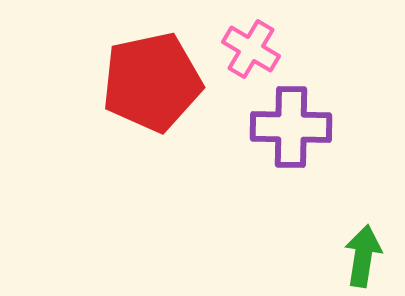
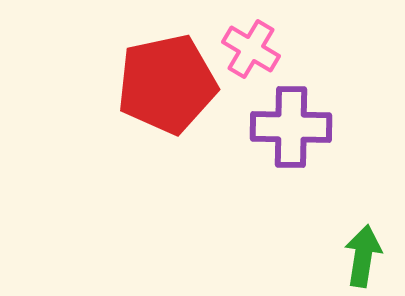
red pentagon: moved 15 px right, 2 px down
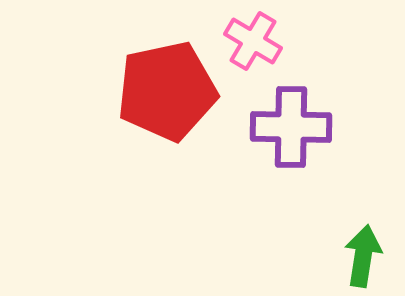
pink cross: moved 2 px right, 8 px up
red pentagon: moved 7 px down
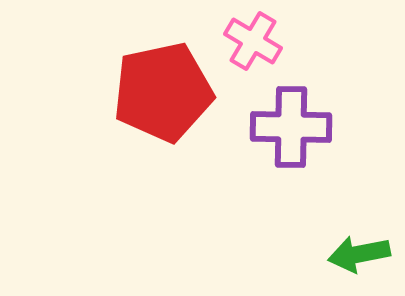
red pentagon: moved 4 px left, 1 px down
green arrow: moved 4 px left, 2 px up; rotated 110 degrees counterclockwise
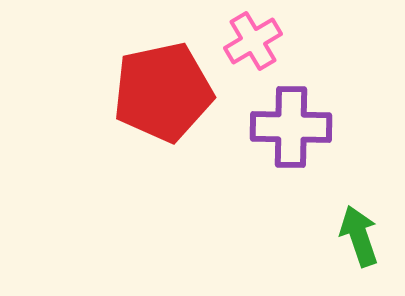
pink cross: rotated 28 degrees clockwise
green arrow: moved 18 px up; rotated 82 degrees clockwise
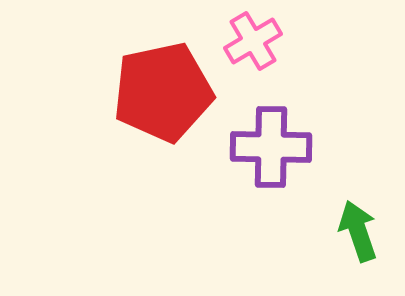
purple cross: moved 20 px left, 20 px down
green arrow: moved 1 px left, 5 px up
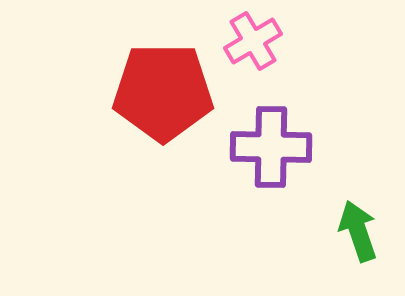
red pentagon: rotated 12 degrees clockwise
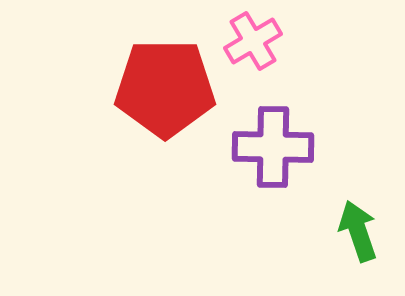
red pentagon: moved 2 px right, 4 px up
purple cross: moved 2 px right
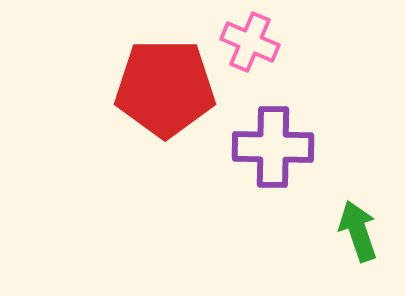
pink cross: moved 3 px left, 1 px down; rotated 36 degrees counterclockwise
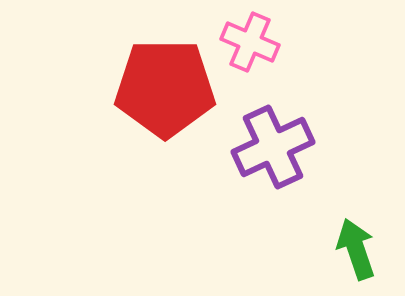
purple cross: rotated 26 degrees counterclockwise
green arrow: moved 2 px left, 18 px down
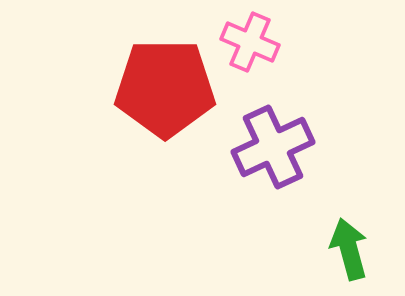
green arrow: moved 7 px left; rotated 4 degrees clockwise
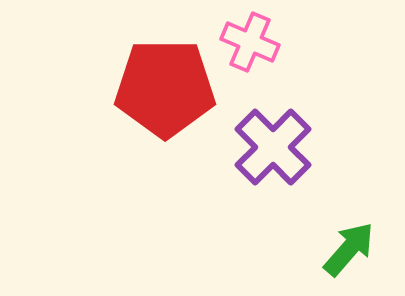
purple cross: rotated 20 degrees counterclockwise
green arrow: rotated 56 degrees clockwise
